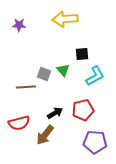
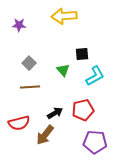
yellow arrow: moved 1 px left, 3 px up
gray square: moved 15 px left, 11 px up; rotated 24 degrees clockwise
brown line: moved 4 px right
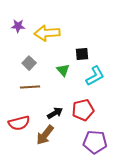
yellow arrow: moved 17 px left, 17 px down
purple star: moved 1 px left, 1 px down
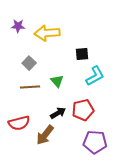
green triangle: moved 6 px left, 11 px down
black arrow: moved 3 px right
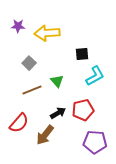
brown line: moved 2 px right, 3 px down; rotated 18 degrees counterclockwise
red semicircle: rotated 35 degrees counterclockwise
